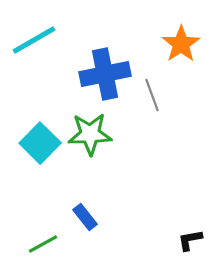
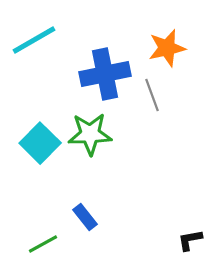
orange star: moved 14 px left, 4 px down; rotated 21 degrees clockwise
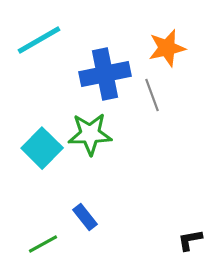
cyan line: moved 5 px right
cyan square: moved 2 px right, 5 px down
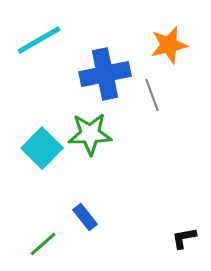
orange star: moved 2 px right, 3 px up
black L-shape: moved 6 px left, 2 px up
green line: rotated 12 degrees counterclockwise
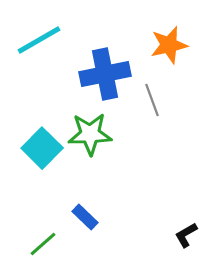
gray line: moved 5 px down
blue rectangle: rotated 8 degrees counterclockwise
black L-shape: moved 2 px right, 3 px up; rotated 20 degrees counterclockwise
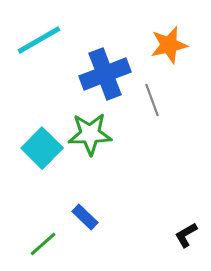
blue cross: rotated 9 degrees counterclockwise
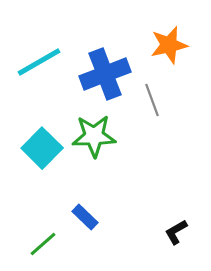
cyan line: moved 22 px down
green star: moved 4 px right, 2 px down
black L-shape: moved 10 px left, 3 px up
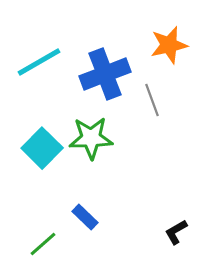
green star: moved 3 px left, 2 px down
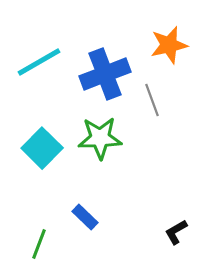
green star: moved 9 px right
green line: moved 4 px left; rotated 28 degrees counterclockwise
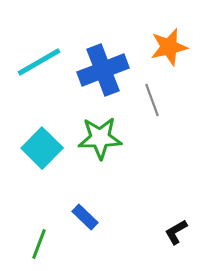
orange star: moved 2 px down
blue cross: moved 2 px left, 4 px up
